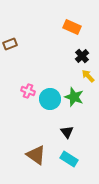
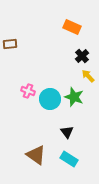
brown rectangle: rotated 16 degrees clockwise
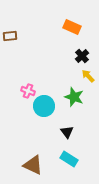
brown rectangle: moved 8 px up
cyan circle: moved 6 px left, 7 px down
brown triangle: moved 3 px left, 10 px down; rotated 10 degrees counterclockwise
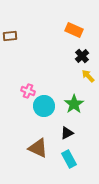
orange rectangle: moved 2 px right, 3 px down
green star: moved 7 px down; rotated 18 degrees clockwise
black triangle: moved 1 px down; rotated 40 degrees clockwise
cyan rectangle: rotated 30 degrees clockwise
brown triangle: moved 5 px right, 17 px up
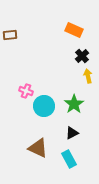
brown rectangle: moved 1 px up
yellow arrow: rotated 32 degrees clockwise
pink cross: moved 2 px left
black triangle: moved 5 px right
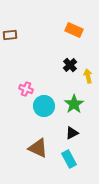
black cross: moved 12 px left, 9 px down
pink cross: moved 2 px up
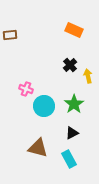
brown triangle: rotated 10 degrees counterclockwise
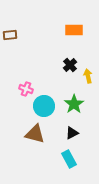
orange rectangle: rotated 24 degrees counterclockwise
brown triangle: moved 3 px left, 14 px up
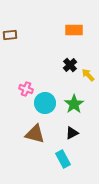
yellow arrow: moved 1 px up; rotated 32 degrees counterclockwise
cyan circle: moved 1 px right, 3 px up
cyan rectangle: moved 6 px left
